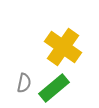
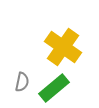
gray semicircle: moved 2 px left, 1 px up
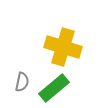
yellow cross: rotated 18 degrees counterclockwise
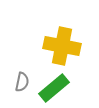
yellow cross: moved 1 px left, 1 px up; rotated 6 degrees counterclockwise
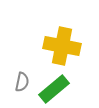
green rectangle: moved 1 px down
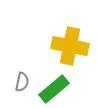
yellow cross: moved 8 px right
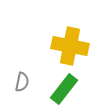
green rectangle: moved 10 px right; rotated 12 degrees counterclockwise
